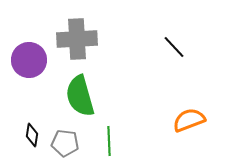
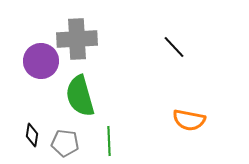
purple circle: moved 12 px right, 1 px down
orange semicircle: rotated 148 degrees counterclockwise
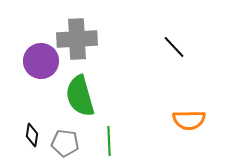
orange semicircle: rotated 12 degrees counterclockwise
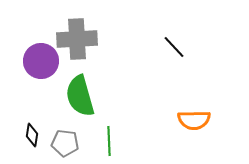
orange semicircle: moved 5 px right
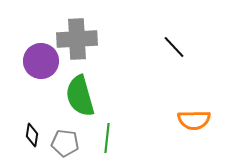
green line: moved 2 px left, 3 px up; rotated 8 degrees clockwise
